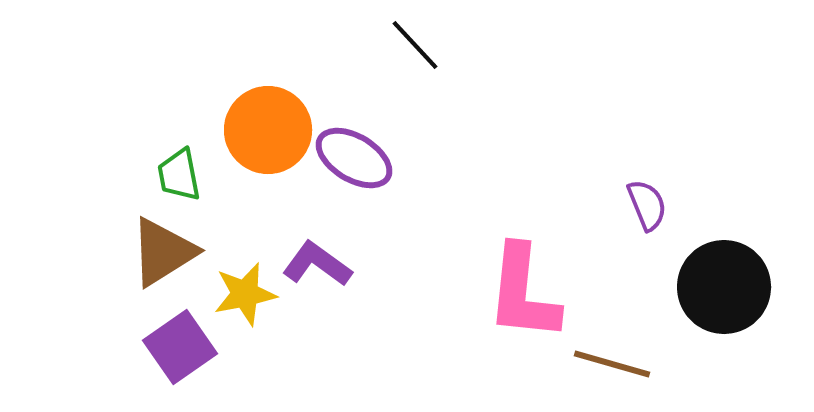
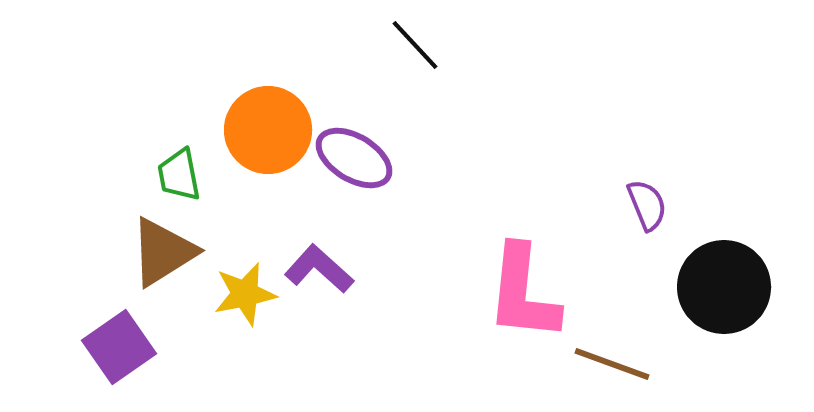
purple L-shape: moved 2 px right, 5 px down; rotated 6 degrees clockwise
purple square: moved 61 px left
brown line: rotated 4 degrees clockwise
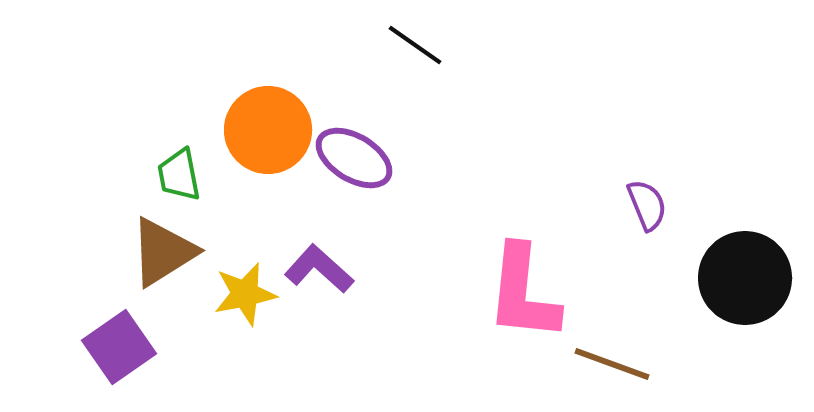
black line: rotated 12 degrees counterclockwise
black circle: moved 21 px right, 9 px up
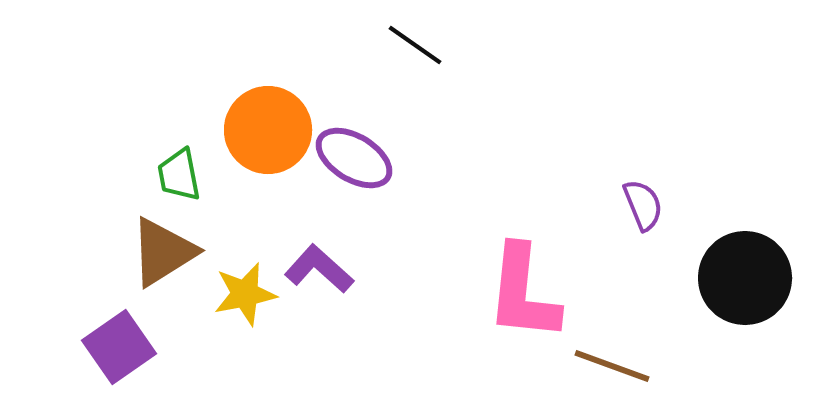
purple semicircle: moved 4 px left
brown line: moved 2 px down
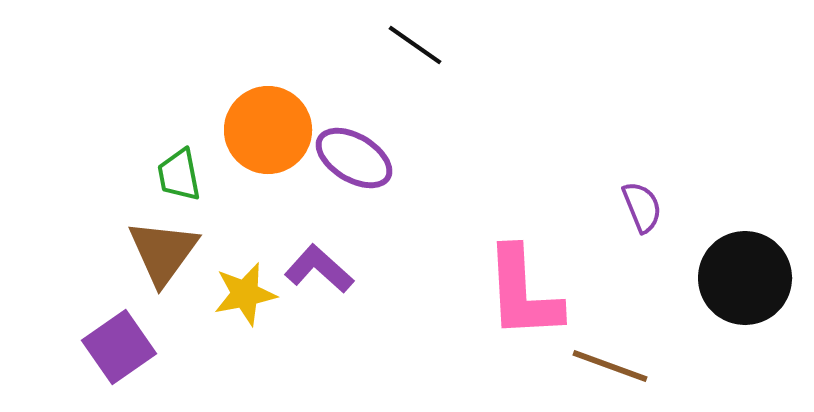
purple semicircle: moved 1 px left, 2 px down
brown triangle: rotated 22 degrees counterclockwise
pink L-shape: rotated 9 degrees counterclockwise
brown line: moved 2 px left
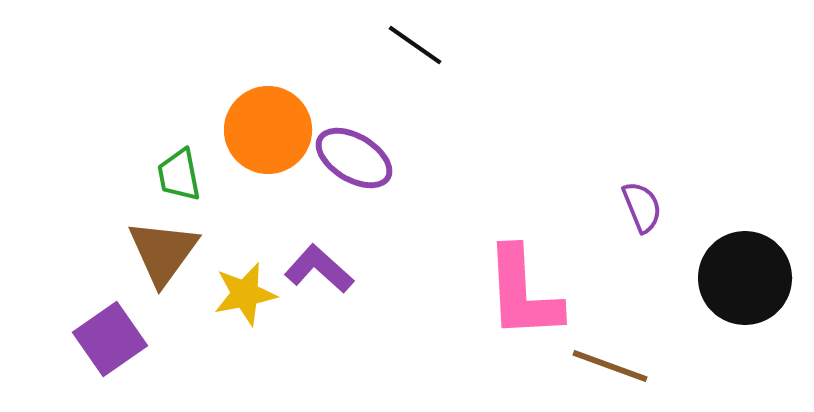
purple square: moved 9 px left, 8 px up
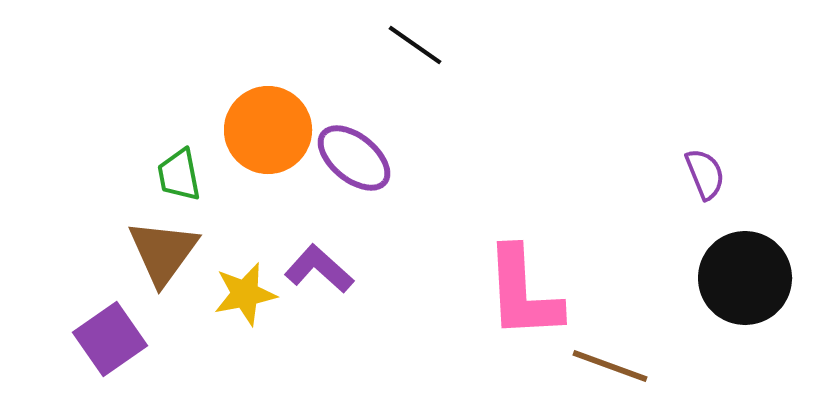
purple ellipse: rotated 8 degrees clockwise
purple semicircle: moved 63 px right, 33 px up
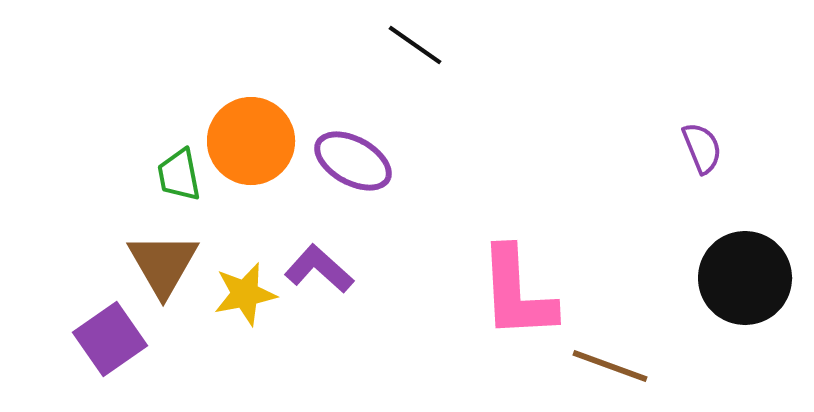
orange circle: moved 17 px left, 11 px down
purple ellipse: moved 1 px left, 3 px down; rotated 10 degrees counterclockwise
purple semicircle: moved 3 px left, 26 px up
brown triangle: moved 12 px down; rotated 6 degrees counterclockwise
pink L-shape: moved 6 px left
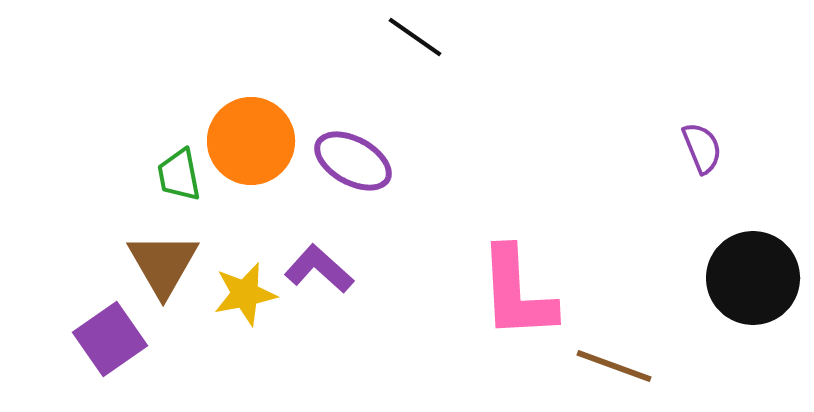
black line: moved 8 px up
black circle: moved 8 px right
brown line: moved 4 px right
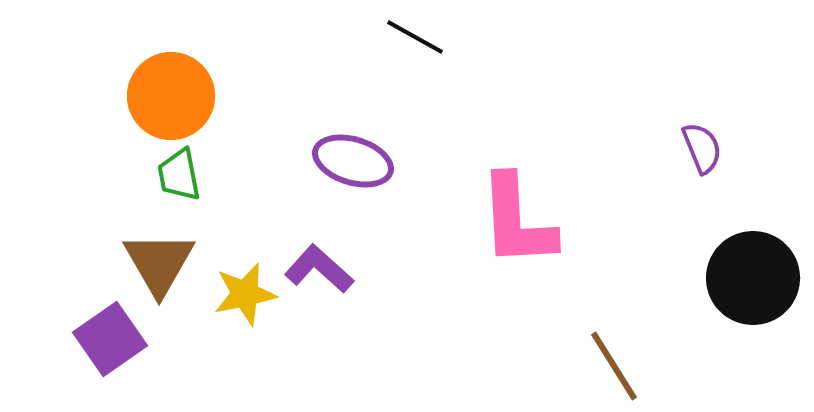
black line: rotated 6 degrees counterclockwise
orange circle: moved 80 px left, 45 px up
purple ellipse: rotated 12 degrees counterclockwise
brown triangle: moved 4 px left, 1 px up
pink L-shape: moved 72 px up
brown line: rotated 38 degrees clockwise
